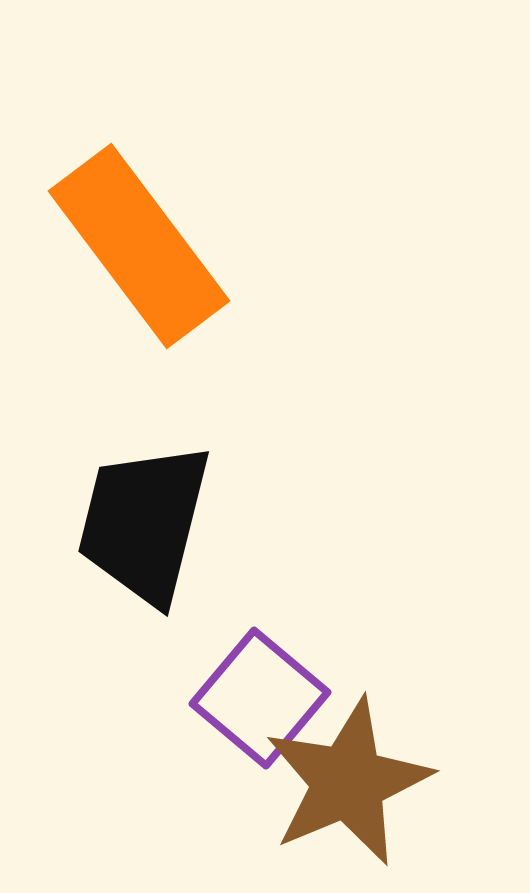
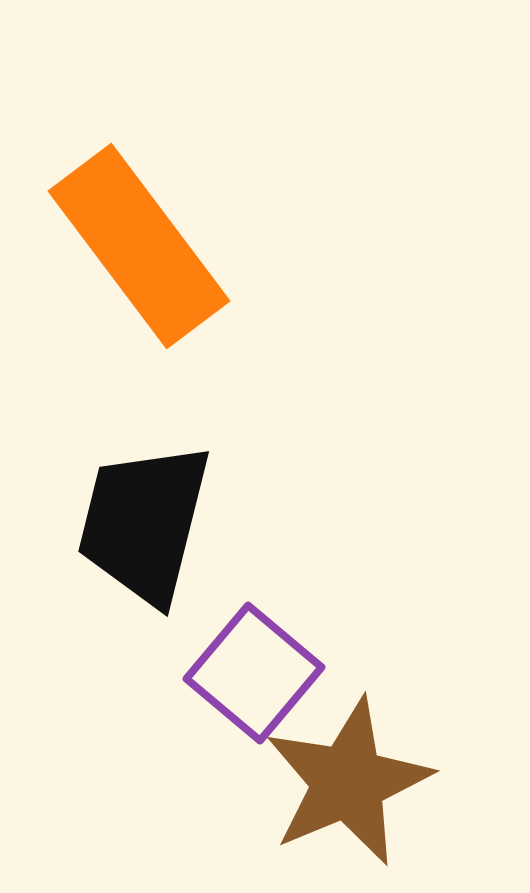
purple square: moved 6 px left, 25 px up
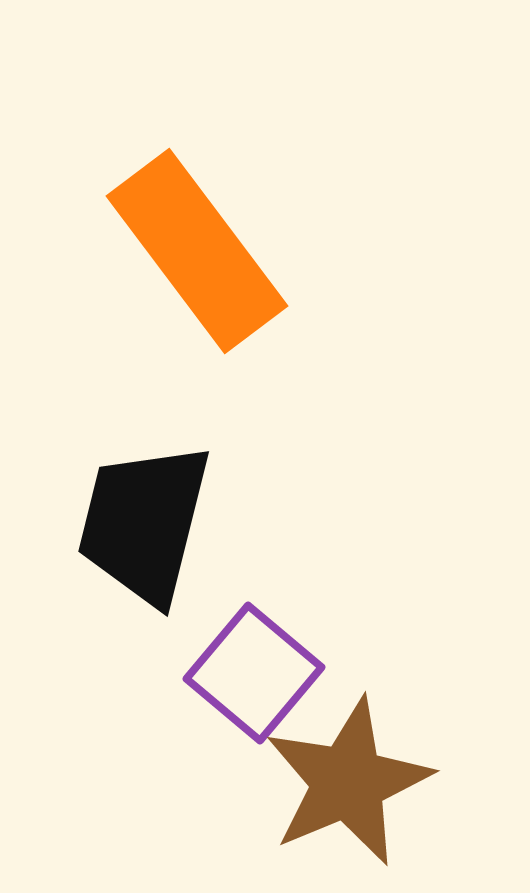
orange rectangle: moved 58 px right, 5 px down
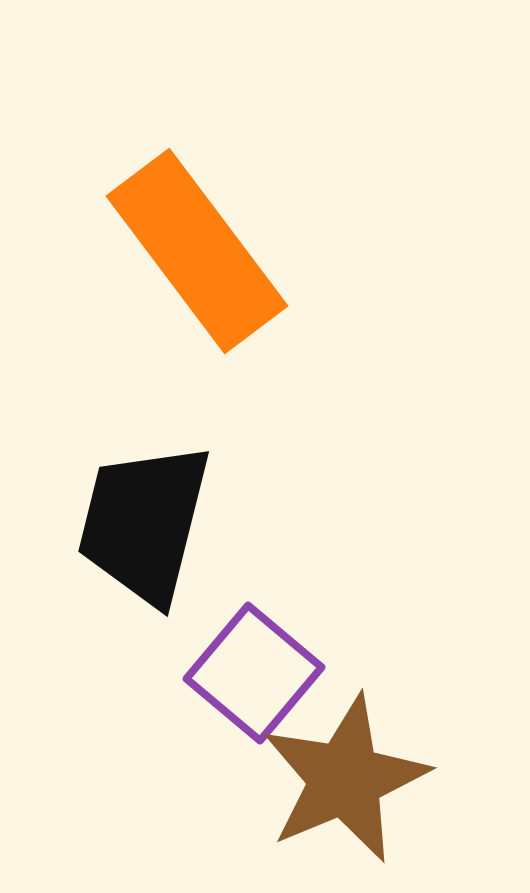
brown star: moved 3 px left, 3 px up
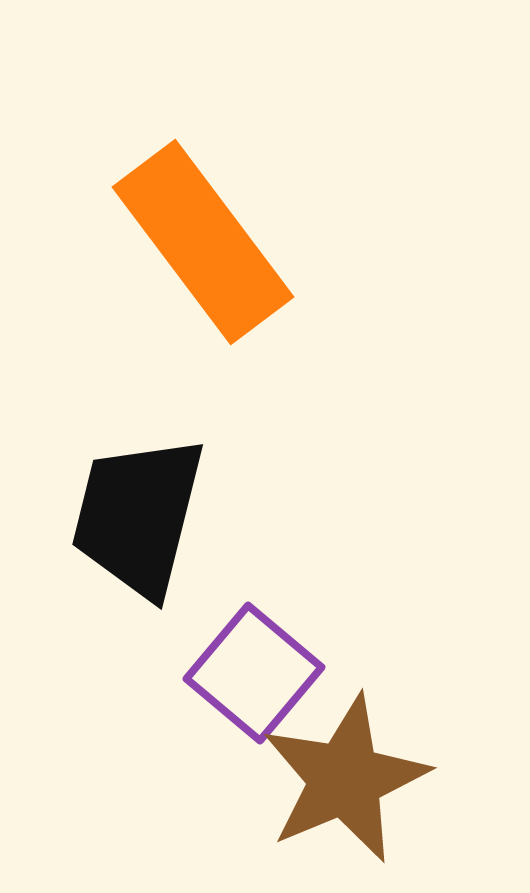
orange rectangle: moved 6 px right, 9 px up
black trapezoid: moved 6 px left, 7 px up
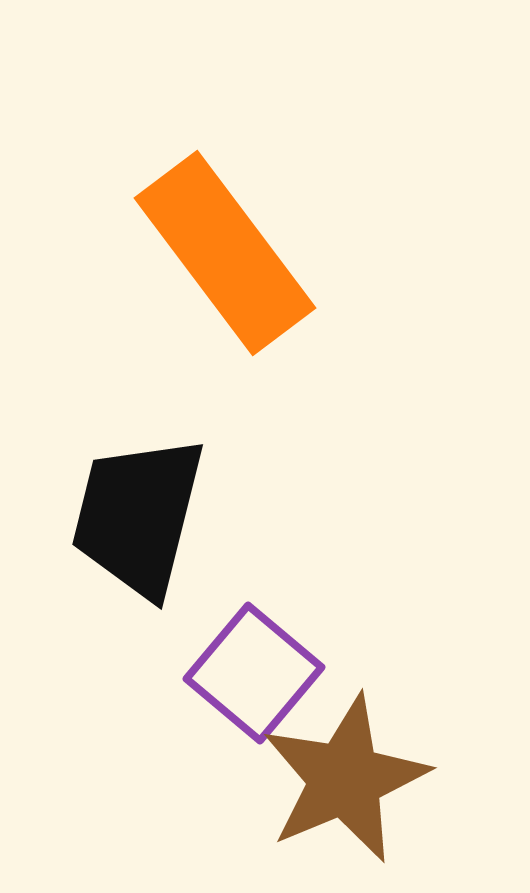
orange rectangle: moved 22 px right, 11 px down
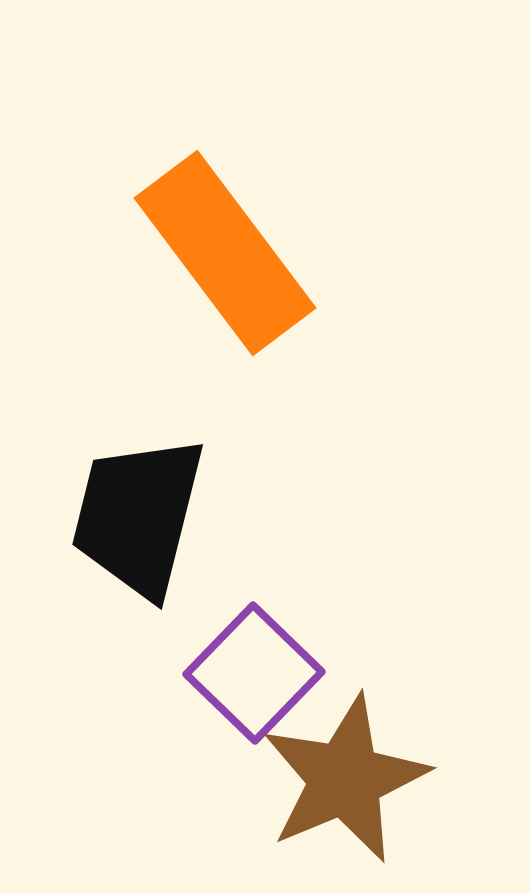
purple square: rotated 4 degrees clockwise
